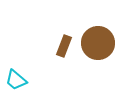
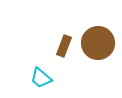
cyan trapezoid: moved 25 px right, 2 px up
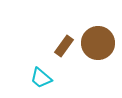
brown rectangle: rotated 15 degrees clockwise
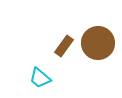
cyan trapezoid: moved 1 px left
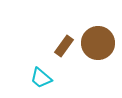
cyan trapezoid: moved 1 px right
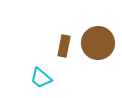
brown rectangle: rotated 25 degrees counterclockwise
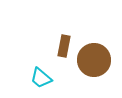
brown circle: moved 4 px left, 17 px down
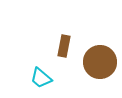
brown circle: moved 6 px right, 2 px down
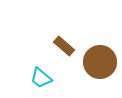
brown rectangle: rotated 60 degrees counterclockwise
